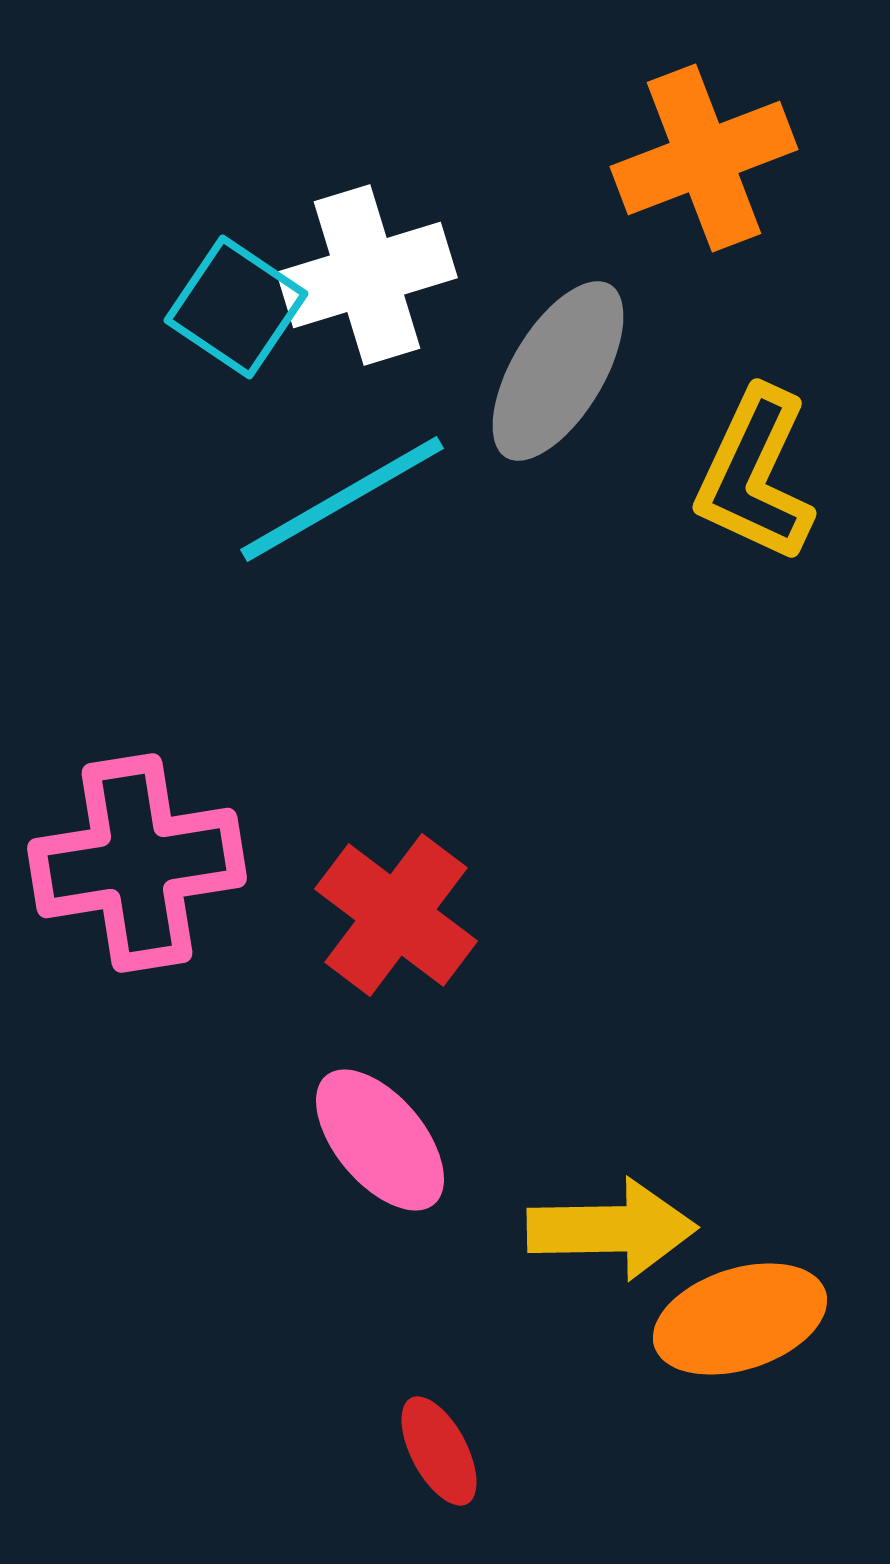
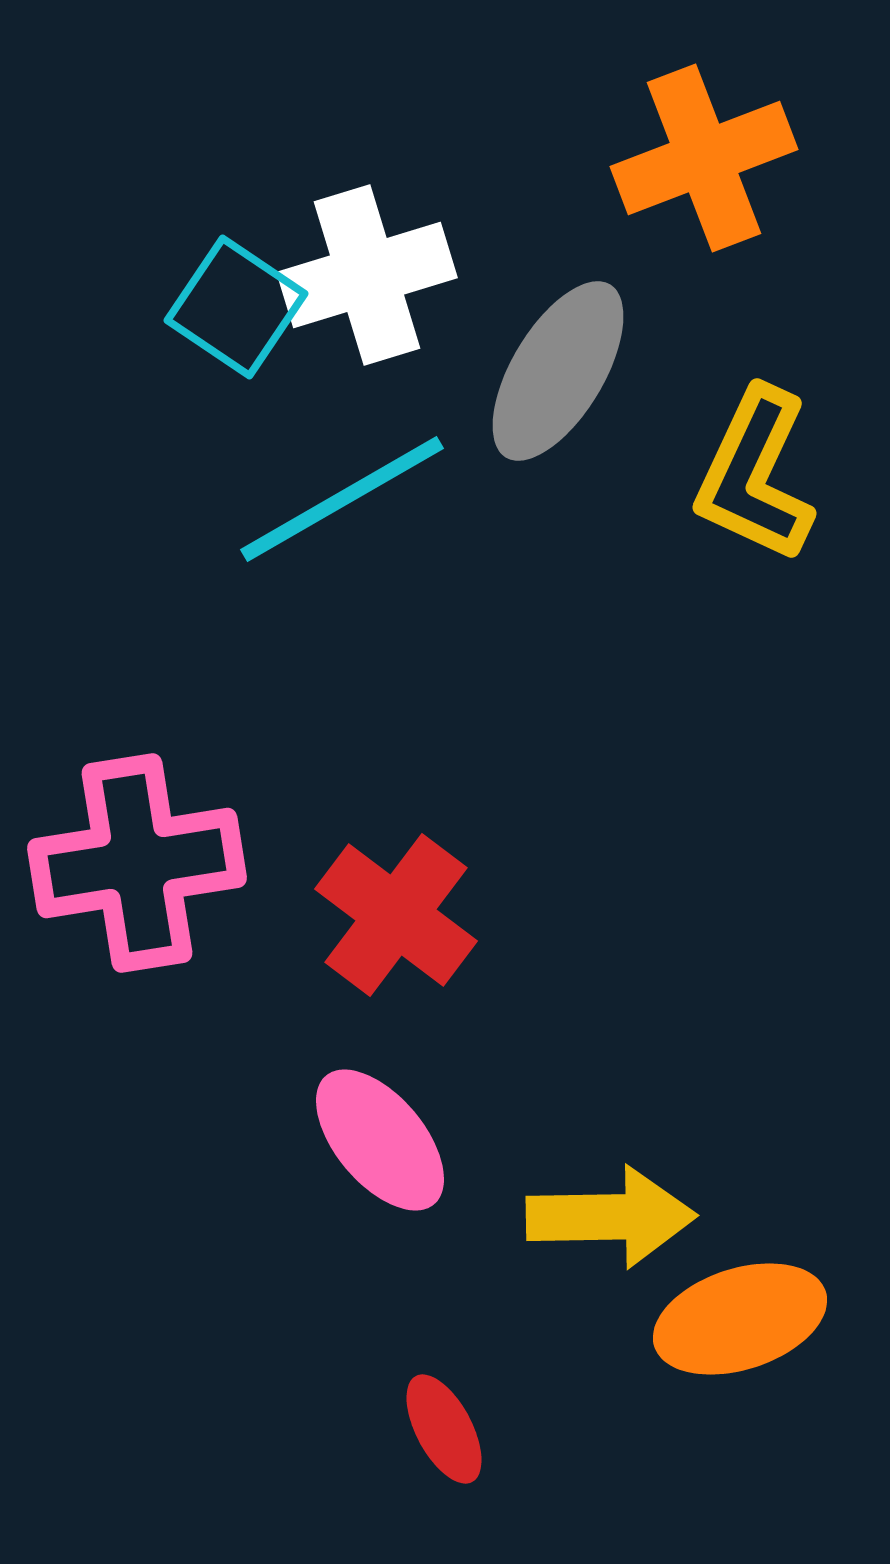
yellow arrow: moved 1 px left, 12 px up
red ellipse: moved 5 px right, 22 px up
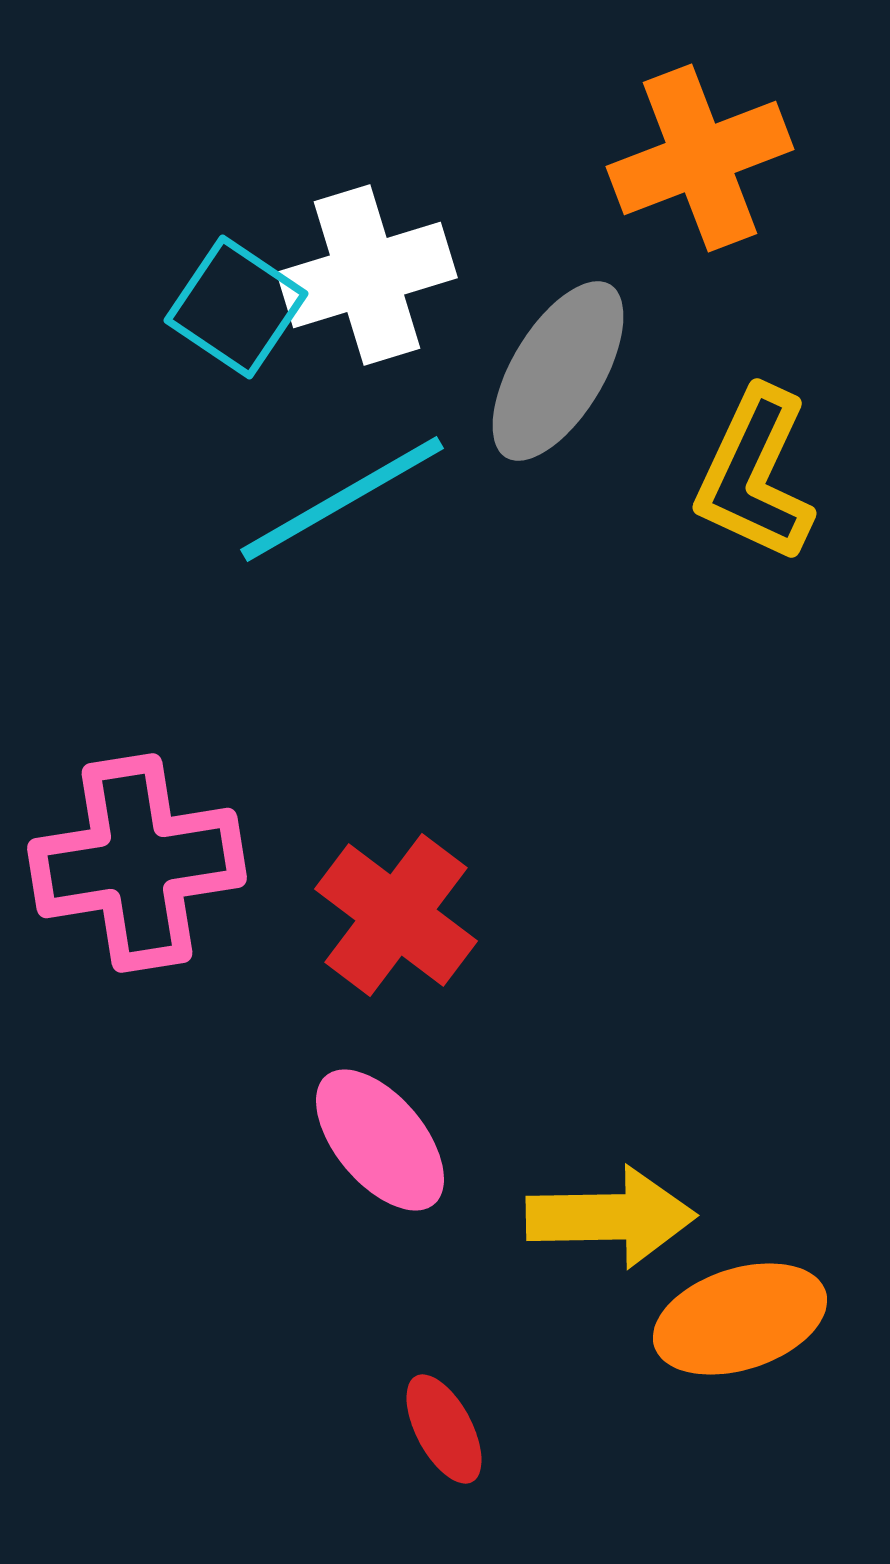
orange cross: moved 4 px left
